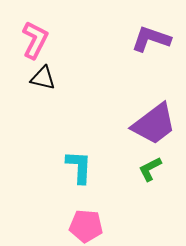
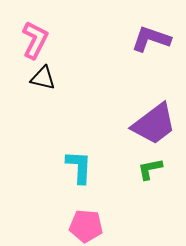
green L-shape: rotated 16 degrees clockwise
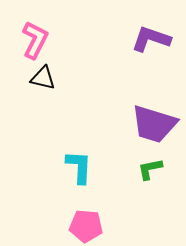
purple trapezoid: rotated 54 degrees clockwise
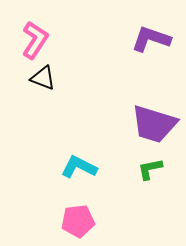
pink L-shape: rotated 6 degrees clockwise
black triangle: rotated 8 degrees clockwise
cyan L-shape: rotated 66 degrees counterclockwise
pink pentagon: moved 8 px left, 5 px up; rotated 12 degrees counterclockwise
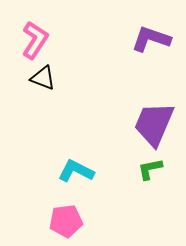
purple trapezoid: rotated 96 degrees clockwise
cyan L-shape: moved 3 px left, 4 px down
pink pentagon: moved 12 px left
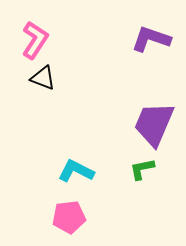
green L-shape: moved 8 px left
pink pentagon: moved 3 px right, 4 px up
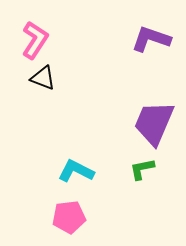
purple trapezoid: moved 1 px up
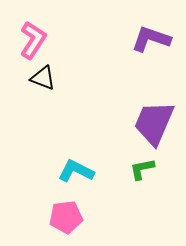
pink L-shape: moved 2 px left
pink pentagon: moved 3 px left
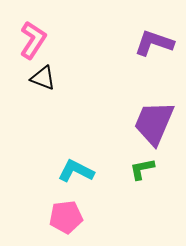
purple L-shape: moved 3 px right, 4 px down
